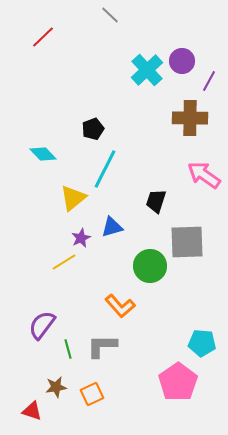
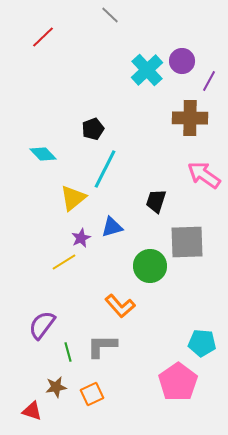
green line: moved 3 px down
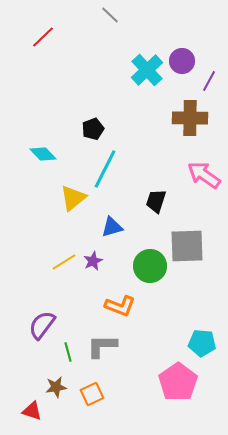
purple star: moved 12 px right, 23 px down
gray square: moved 4 px down
orange L-shape: rotated 28 degrees counterclockwise
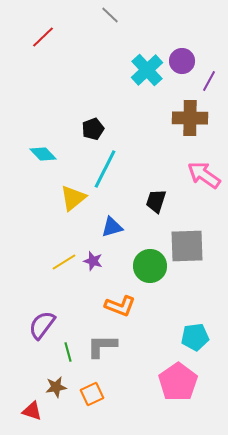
purple star: rotated 30 degrees counterclockwise
cyan pentagon: moved 7 px left, 6 px up; rotated 12 degrees counterclockwise
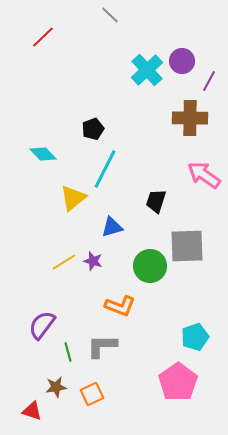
cyan pentagon: rotated 12 degrees counterclockwise
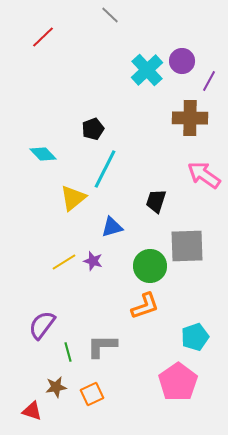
orange L-shape: moved 25 px right; rotated 40 degrees counterclockwise
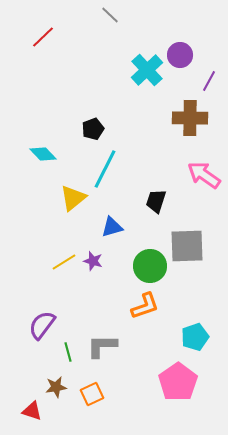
purple circle: moved 2 px left, 6 px up
